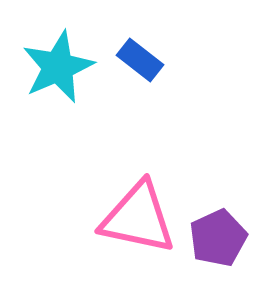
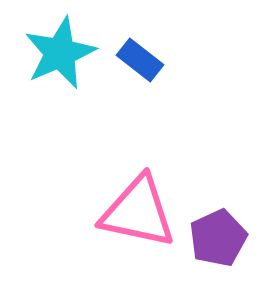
cyan star: moved 2 px right, 14 px up
pink triangle: moved 6 px up
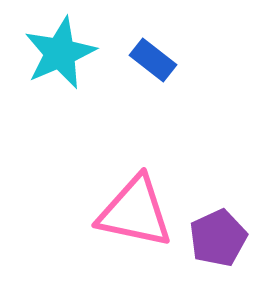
blue rectangle: moved 13 px right
pink triangle: moved 3 px left
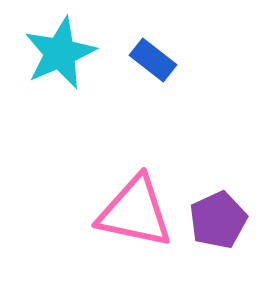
purple pentagon: moved 18 px up
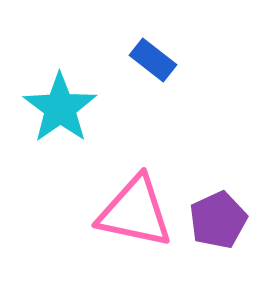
cyan star: moved 55 px down; rotated 12 degrees counterclockwise
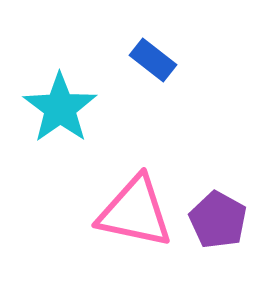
purple pentagon: rotated 18 degrees counterclockwise
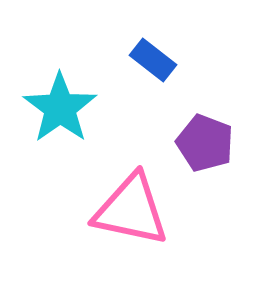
pink triangle: moved 4 px left, 2 px up
purple pentagon: moved 13 px left, 77 px up; rotated 8 degrees counterclockwise
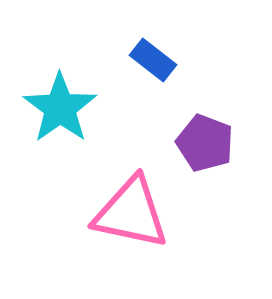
pink triangle: moved 3 px down
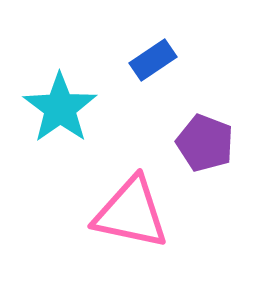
blue rectangle: rotated 72 degrees counterclockwise
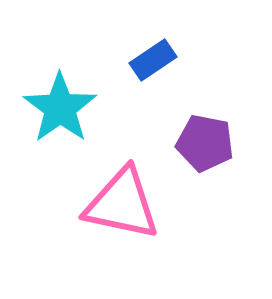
purple pentagon: rotated 10 degrees counterclockwise
pink triangle: moved 9 px left, 9 px up
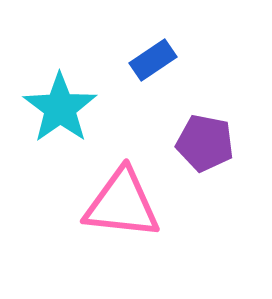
pink triangle: rotated 6 degrees counterclockwise
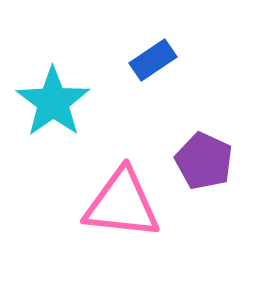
cyan star: moved 7 px left, 6 px up
purple pentagon: moved 1 px left, 18 px down; rotated 14 degrees clockwise
